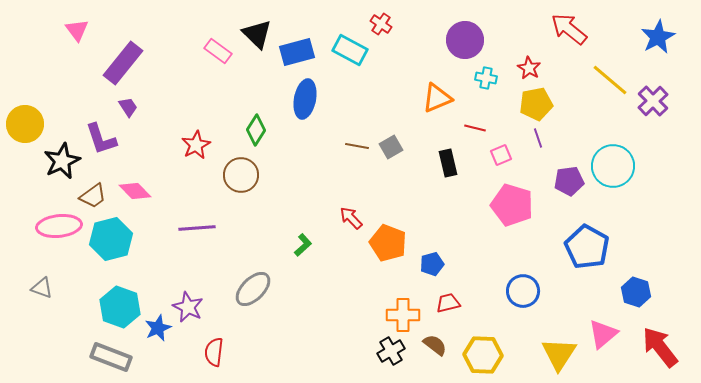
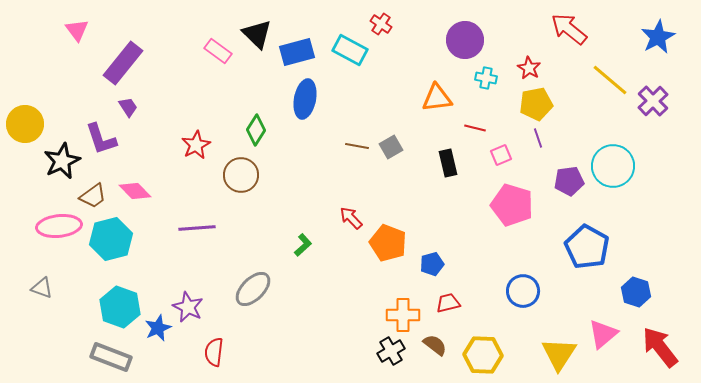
orange triangle at (437, 98): rotated 16 degrees clockwise
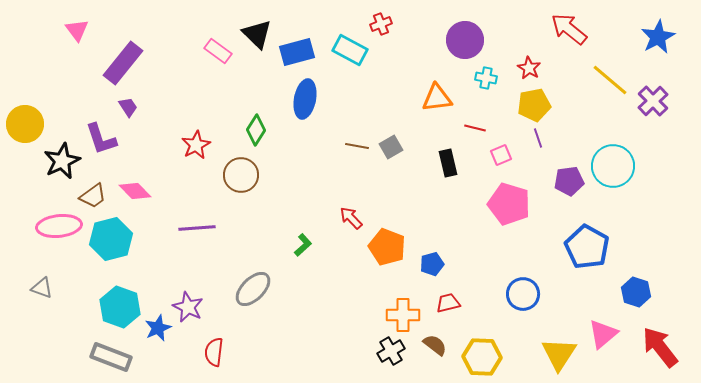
red cross at (381, 24): rotated 35 degrees clockwise
yellow pentagon at (536, 104): moved 2 px left, 1 px down
pink pentagon at (512, 205): moved 3 px left, 1 px up
orange pentagon at (388, 243): moved 1 px left, 4 px down
blue circle at (523, 291): moved 3 px down
yellow hexagon at (483, 355): moved 1 px left, 2 px down
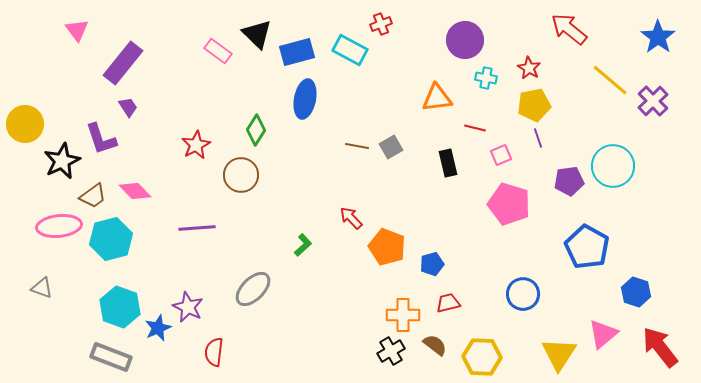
blue star at (658, 37): rotated 8 degrees counterclockwise
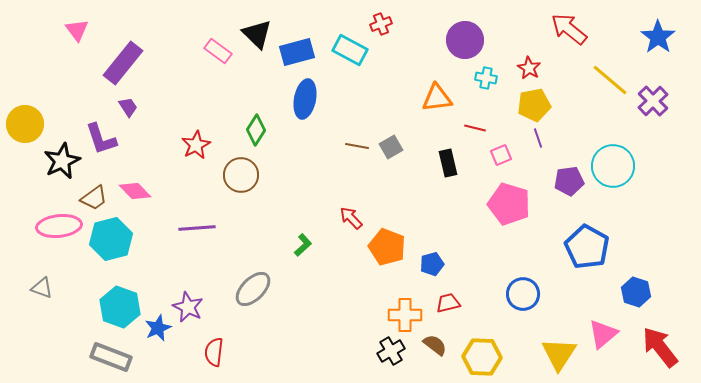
brown trapezoid at (93, 196): moved 1 px right, 2 px down
orange cross at (403, 315): moved 2 px right
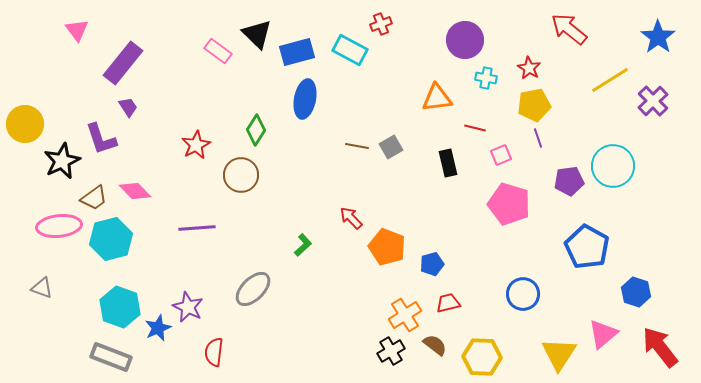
yellow line at (610, 80): rotated 72 degrees counterclockwise
orange cross at (405, 315): rotated 32 degrees counterclockwise
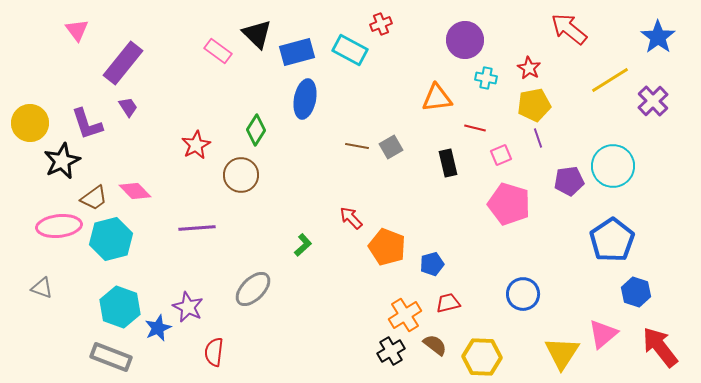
yellow circle at (25, 124): moved 5 px right, 1 px up
purple L-shape at (101, 139): moved 14 px left, 15 px up
blue pentagon at (587, 247): moved 25 px right, 7 px up; rotated 9 degrees clockwise
yellow triangle at (559, 354): moved 3 px right, 1 px up
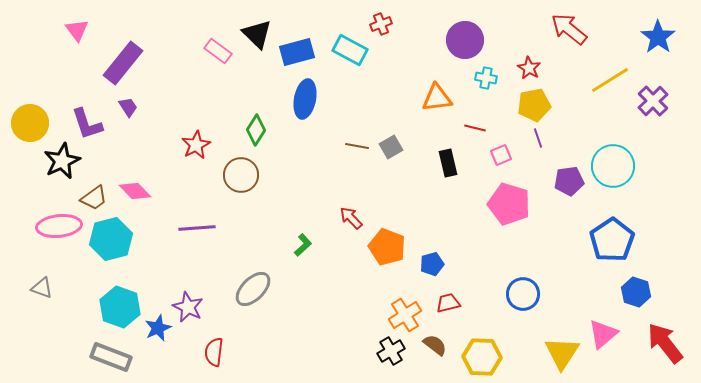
red arrow at (660, 347): moved 5 px right, 4 px up
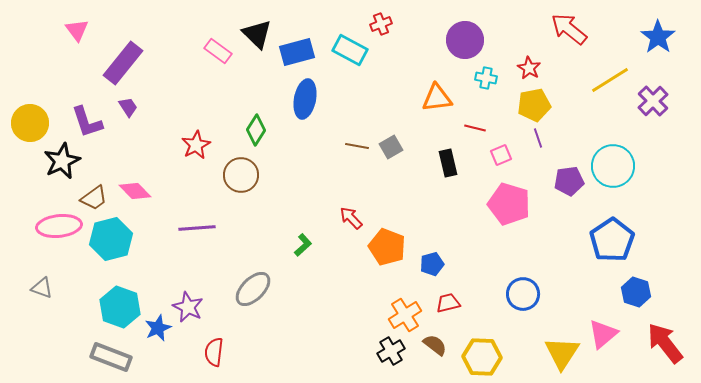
purple L-shape at (87, 124): moved 2 px up
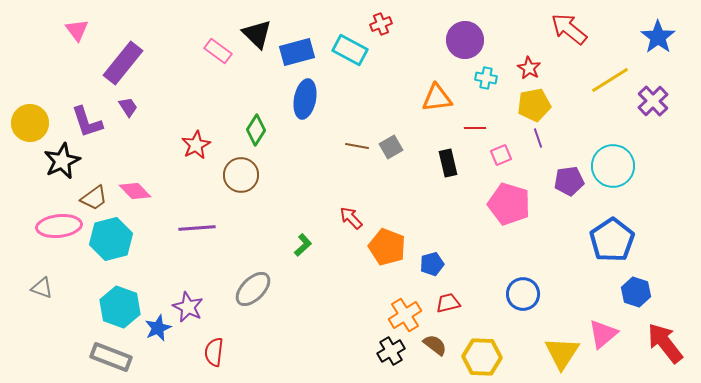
red line at (475, 128): rotated 15 degrees counterclockwise
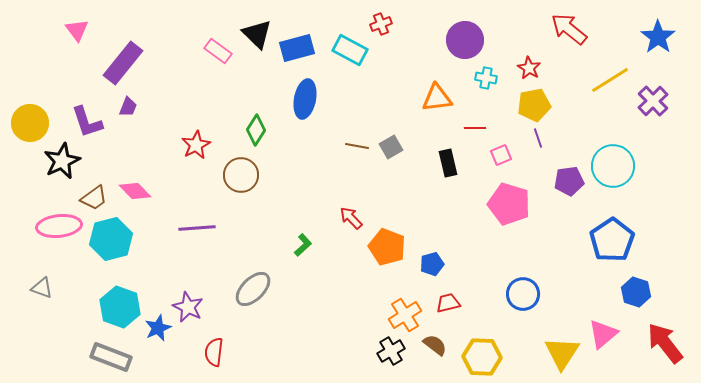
blue rectangle at (297, 52): moved 4 px up
purple trapezoid at (128, 107): rotated 55 degrees clockwise
